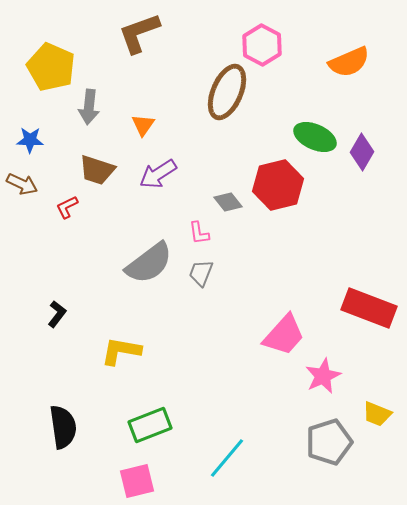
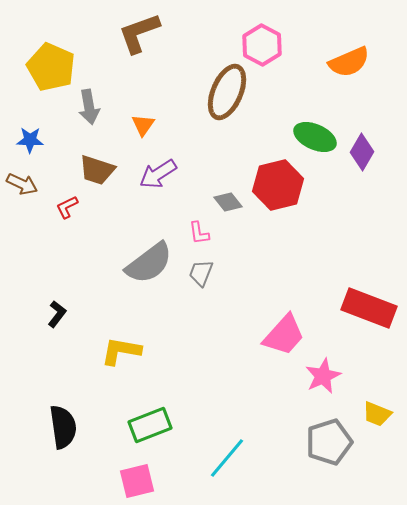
gray arrow: rotated 16 degrees counterclockwise
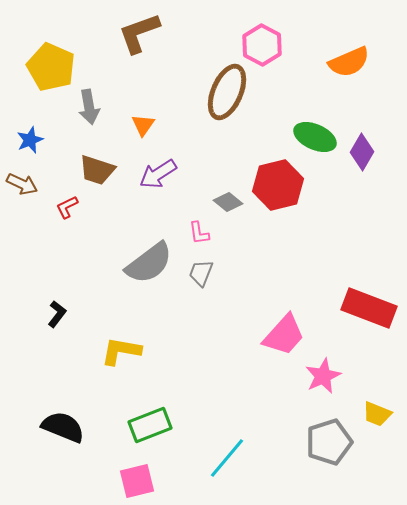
blue star: rotated 24 degrees counterclockwise
gray diamond: rotated 12 degrees counterclockwise
black semicircle: rotated 60 degrees counterclockwise
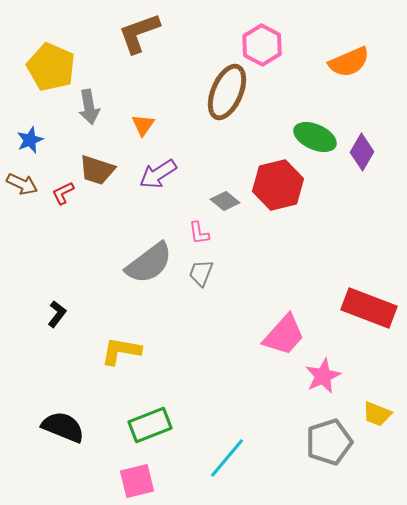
gray diamond: moved 3 px left, 1 px up
red L-shape: moved 4 px left, 14 px up
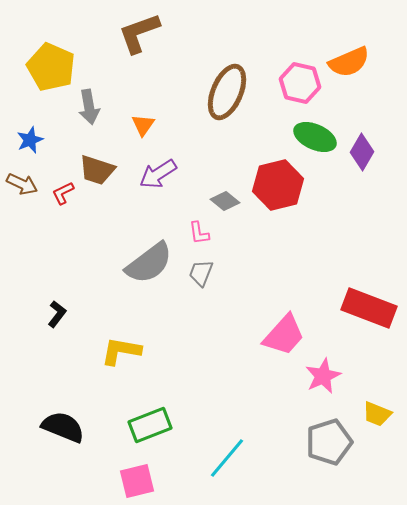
pink hexagon: moved 38 px right, 38 px down; rotated 15 degrees counterclockwise
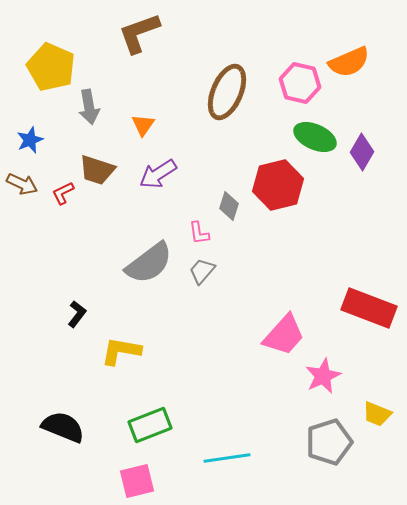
gray diamond: moved 4 px right, 5 px down; rotated 68 degrees clockwise
gray trapezoid: moved 1 px right, 2 px up; rotated 20 degrees clockwise
black L-shape: moved 20 px right
cyan line: rotated 42 degrees clockwise
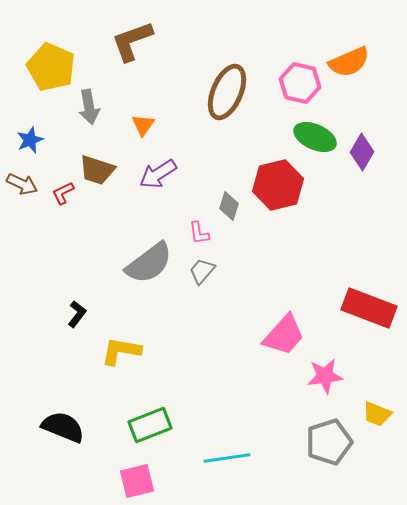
brown L-shape: moved 7 px left, 8 px down
pink star: moved 2 px right; rotated 18 degrees clockwise
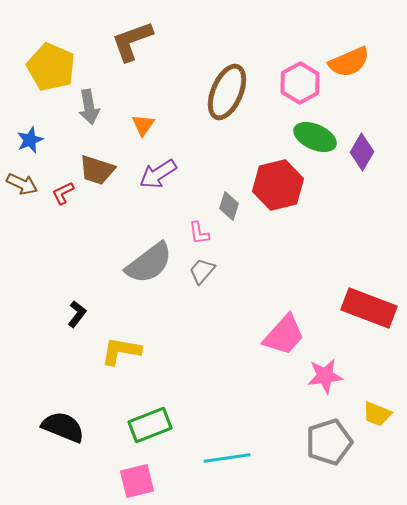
pink hexagon: rotated 18 degrees clockwise
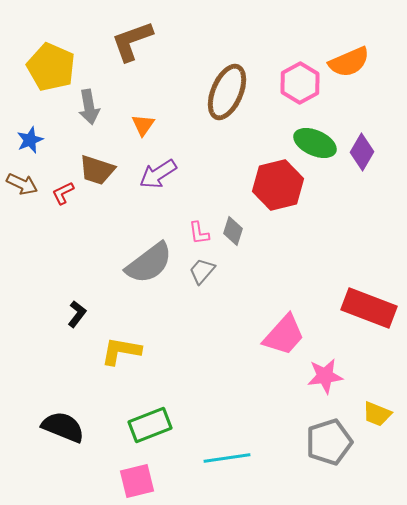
green ellipse: moved 6 px down
gray diamond: moved 4 px right, 25 px down
